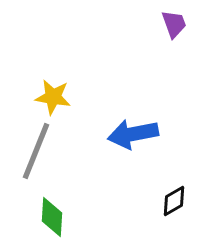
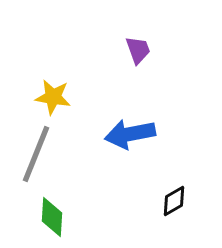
purple trapezoid: moved 36 px left, 26 px down
blue arrow: moved 3 px left
gray line: moved 3 px down
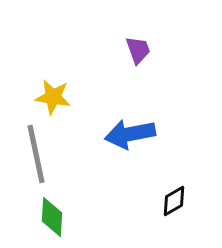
gray line: rotated 34 degrees counterclockwise
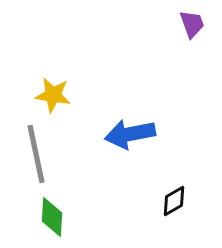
purple trapezoid: moved 54 px right, 26 px up
yellow star: moved 2 px up
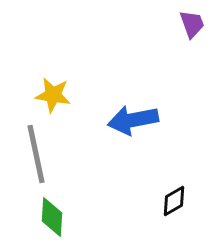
blue arrow: moved 3 px right, 14 px up
